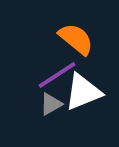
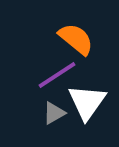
white triangle: moved 4 px right, 10 px down; rotated 33 degrees counterclockwise
gray triangle: moved 3 px right, 9 px down
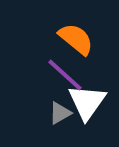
purple line: moved 8 px right; rotated 75 degrees clockwise
gray triangle: moved 6 px right
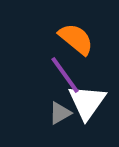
purple line: rotated 12 degrees clockwise
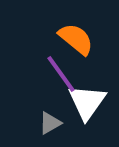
purple line: moved 4 px left, 1 px up
gray triangle: moved 10 px left, 10 px down
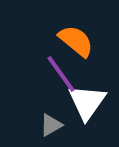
orange semicircle: moved 2 px down
gray triangle: moved 1 px right, 2 px down
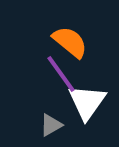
orange semicircle: moved 6 px left, 1 px down
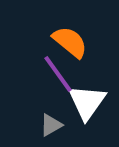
purple line: moved 3 px left
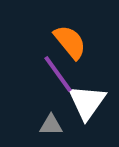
orange semicircle: rotated 12 degrees clockwise
gray triangle: rotated 30 degrees clockwise
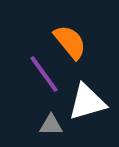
purple line: moved 14 px left
white triangle: rotated 39 degrees clockwise
